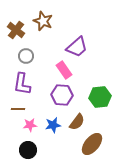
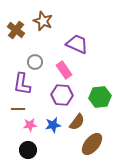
purple trapezoid: moved 3 px up; rotated 115 degrees counterclockwise
gray circle: moved 9 px right, 6 px down
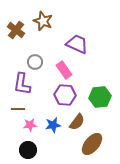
purple hexagon: moved 3 px right
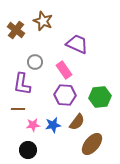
pink star: moved 3 px right
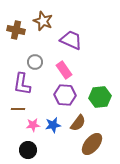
brown cross: rotated 24 degrees counterclockwise
purple trapezoid: moved 6 px left, 4 px up
brown semicircle: moved 1 px right, 1 px down
